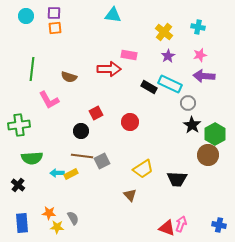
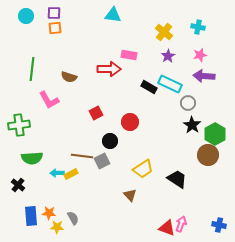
black circle: moved 29 px right, 10 px down
black trapezoid: rotated 150 degrees counterclockwise
blue rectangle: moved 9 px right, 7 px up
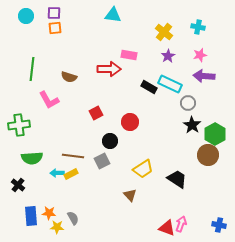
brown line: moved 9 px left
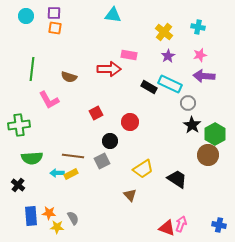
orange square: rotated 16 degrees clockwise
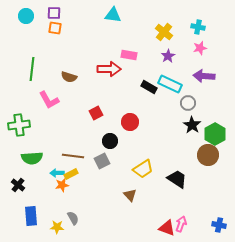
pink star: moved 7 px up
orange star: moved 13 px right, 28 px up; rotated 16 degrees counterclockwise
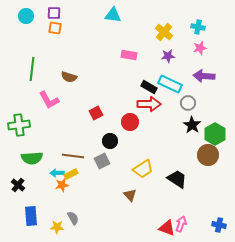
purple star: rotated 24 degrees clockwise
red arrow: moved 40 px right, 35 px down
